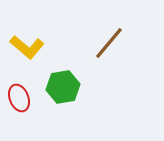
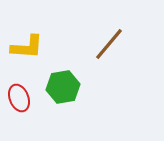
brown line: moved 1 px down
yellow L-shape: rotated 36 degrees counterclockwise
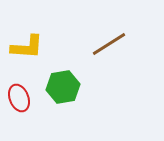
brown line: rotated 18 degrees clockwise
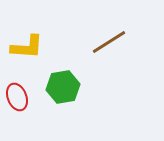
brown line: moved 2 px up
red ellipse: moved 2 px left, 1 px up
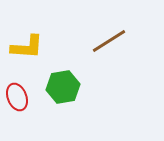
brown line: moved 1 px up
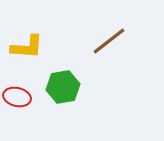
brown line: rotated 6 degrees counterclockwise
red ellipse: rotated 56 degrees counterclockwise
